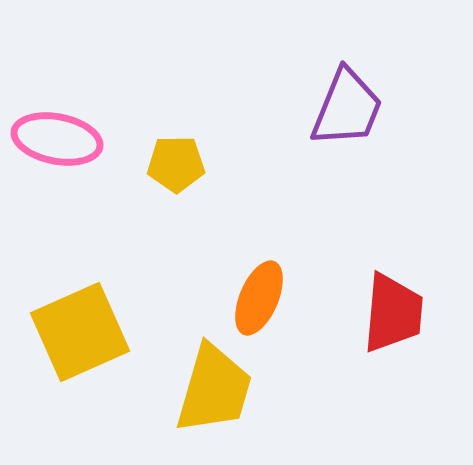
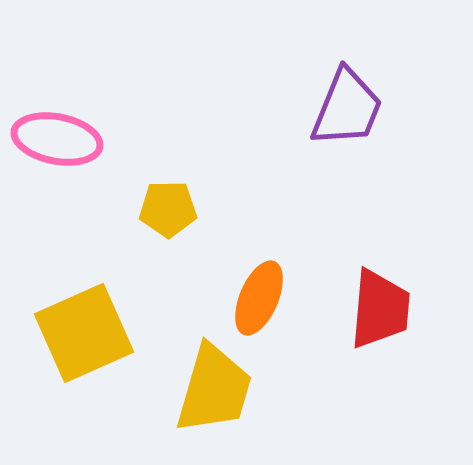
yellow pentagon: moved 8 px left, 45 px down
red trapezoid: moved 13 px left, 4 px up
yellow square: moved 4 px right, 1 px down
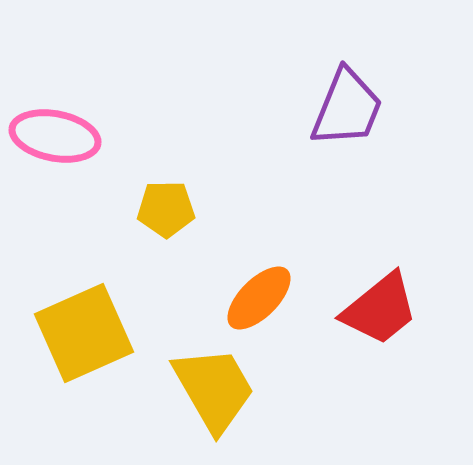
pink ellipse: moved 2 px left, 3 px up
yellow pentagon: moved 2 px left
orange ellipse: rotated 22 degrees clockwise
red trapezoid: rotated 46 degrees clockwise
yellow trapezoid: rotated 46 degrees counterclockwise
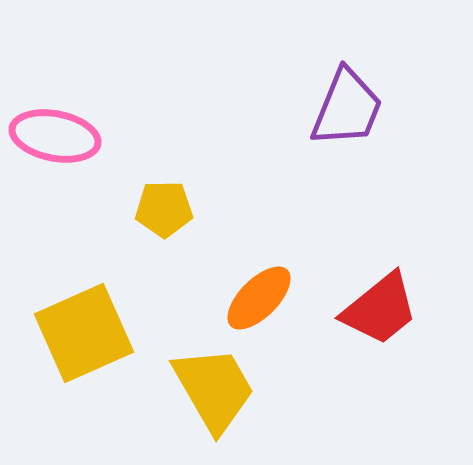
yellow pentagon: moved 2 px left
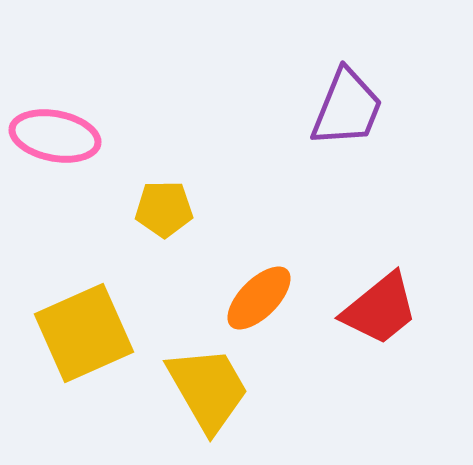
yellow trapezoid: moved 6 px left
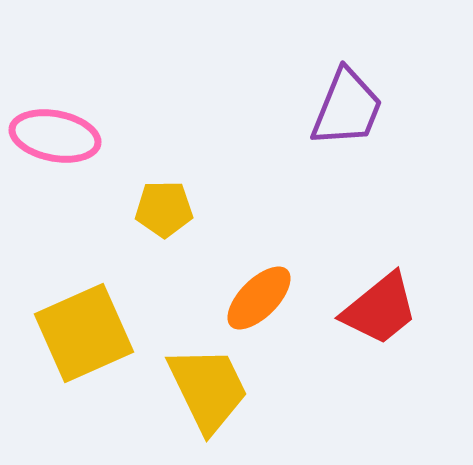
yellow trapezoid: rotated 4 degrees clockwise
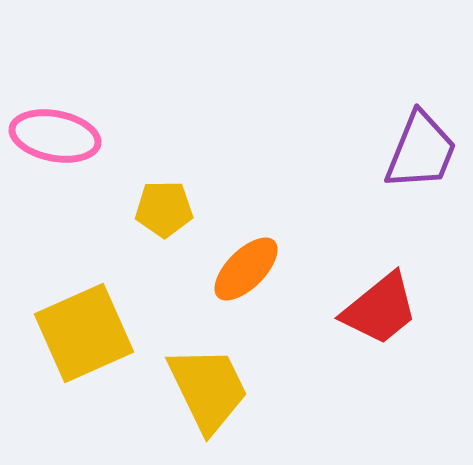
purple trapezoid: moved 74 px right, 43 px down
orange ellipse: moved 13 px left, 29 px up
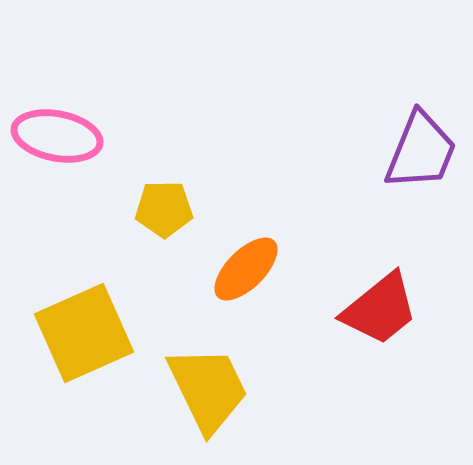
pink ellipse: moved 2 px right
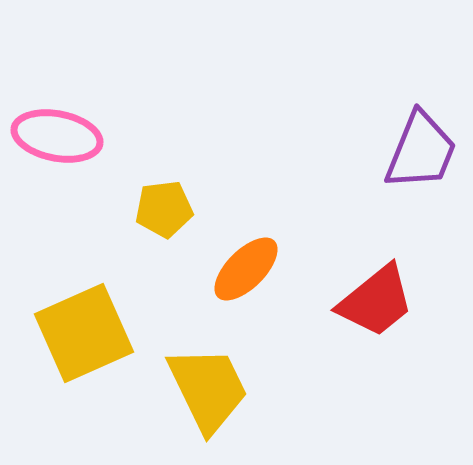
yellow pentagon: rotated 6 degrees counterclockwise
red trapezoid: moved 4 px left, 8 px up
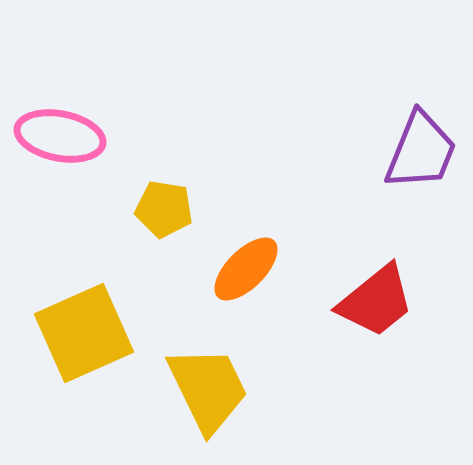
pink ellipse: moved 3 px right
yellow pentagon: rotated 16 degrees clockwise
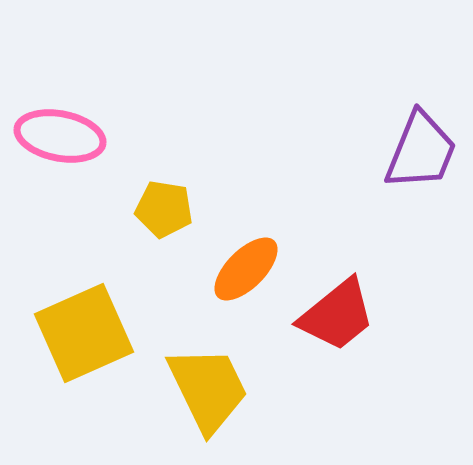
red trapezoid: moved 39 px left, 14 px down
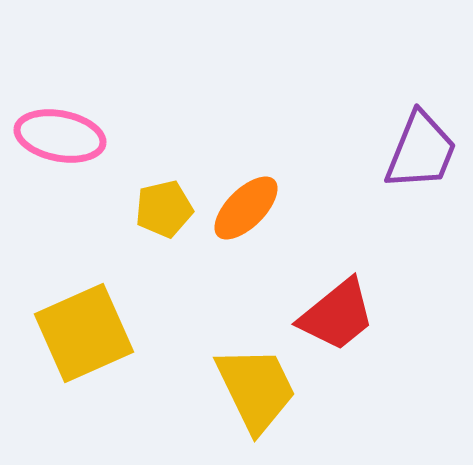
yellow pentagon: rotated 22 degrees counterclockwise
orange ellipse: moved 61 px up
yellow trapezoid: moved 48 px right
